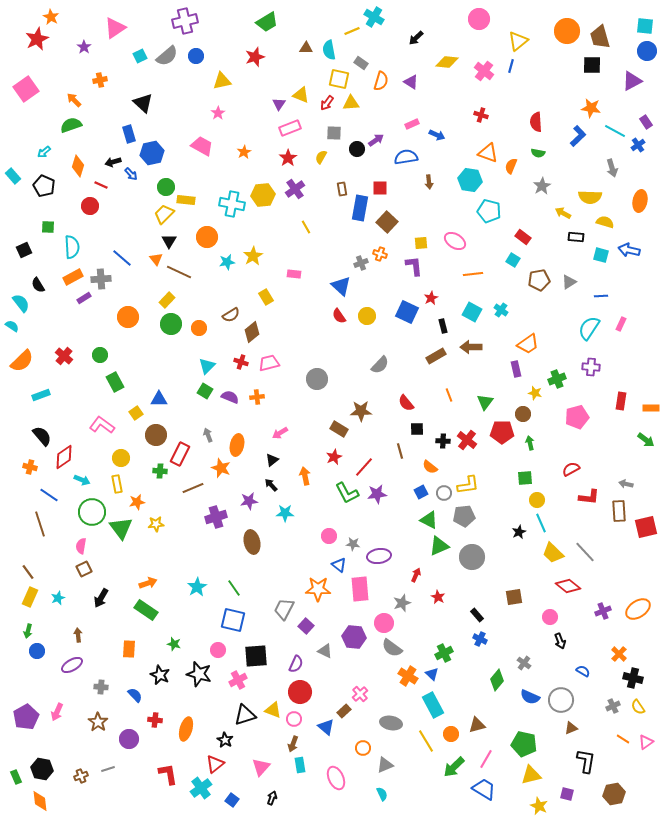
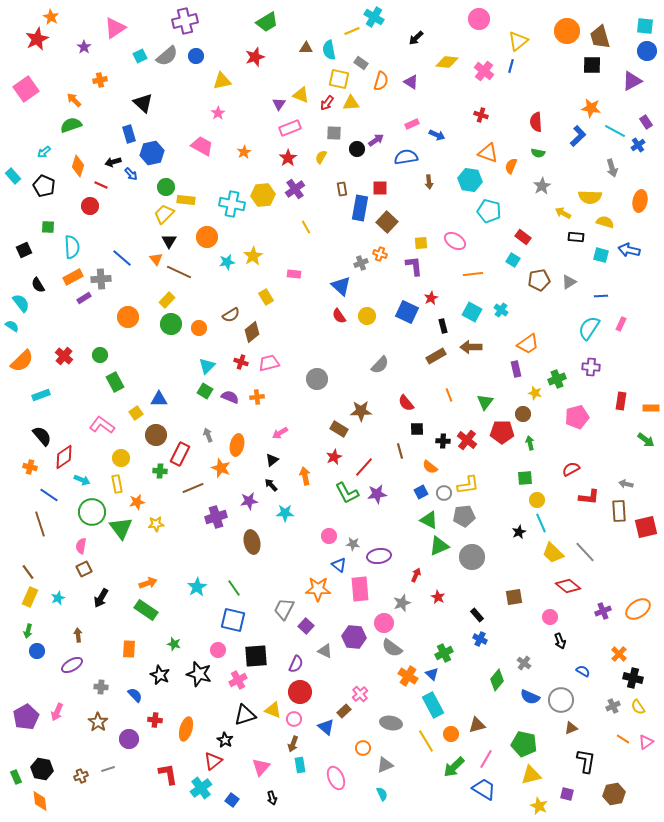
red triangle at (215, 764): moved 2 px left, 3 px up
black arrow at (272, 798): rotated 144 degrees clockwise
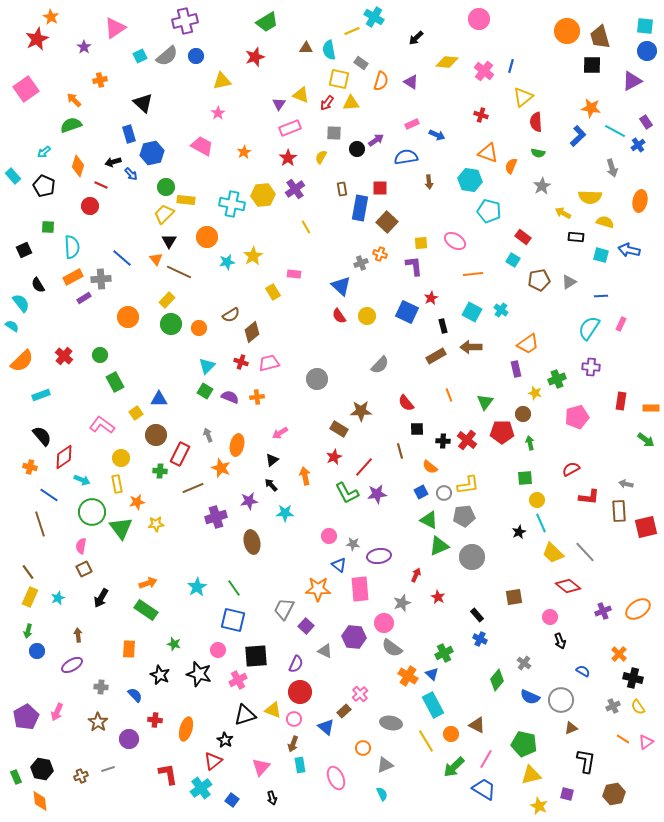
yellow triangle at (518, 41): moved 5 px right, 56 px down
yellow rectangle at (266, 297): moved 7 px right, 5 px up
brown triangle at (477, 725): rotated 42 degrees clockwise
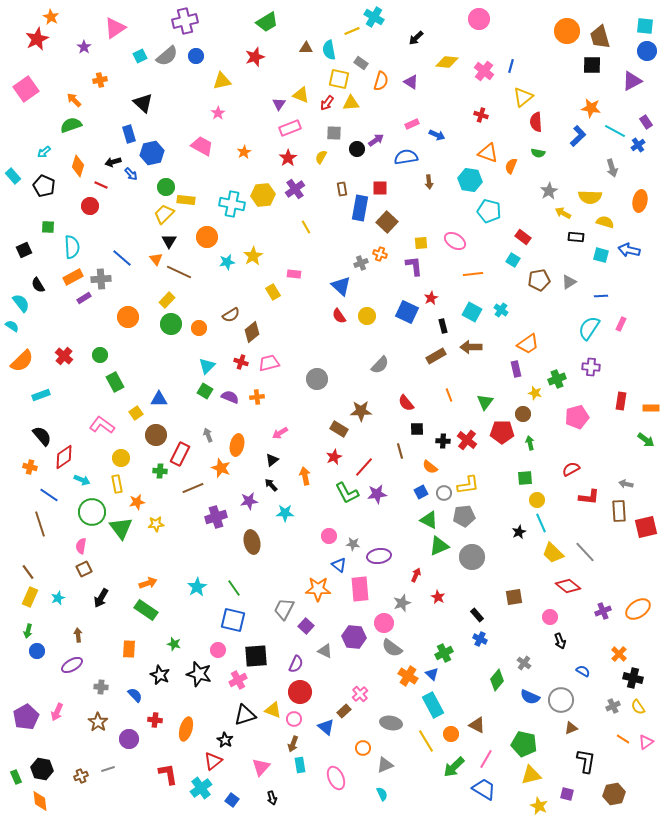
gray star at (542, 186): moved 7 px right, 5 px down
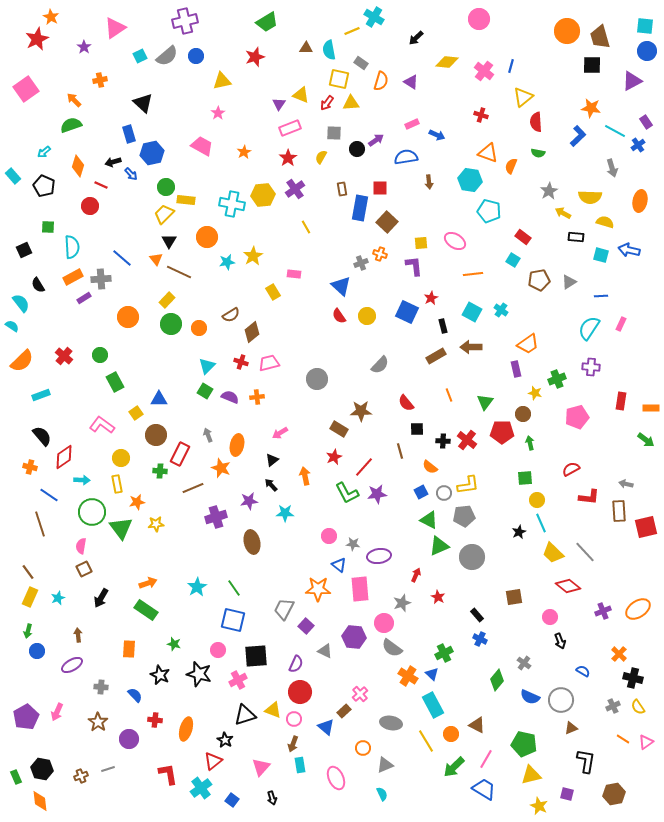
cyan arrow at (82, 480): rotated 21 degrees counterclockwise
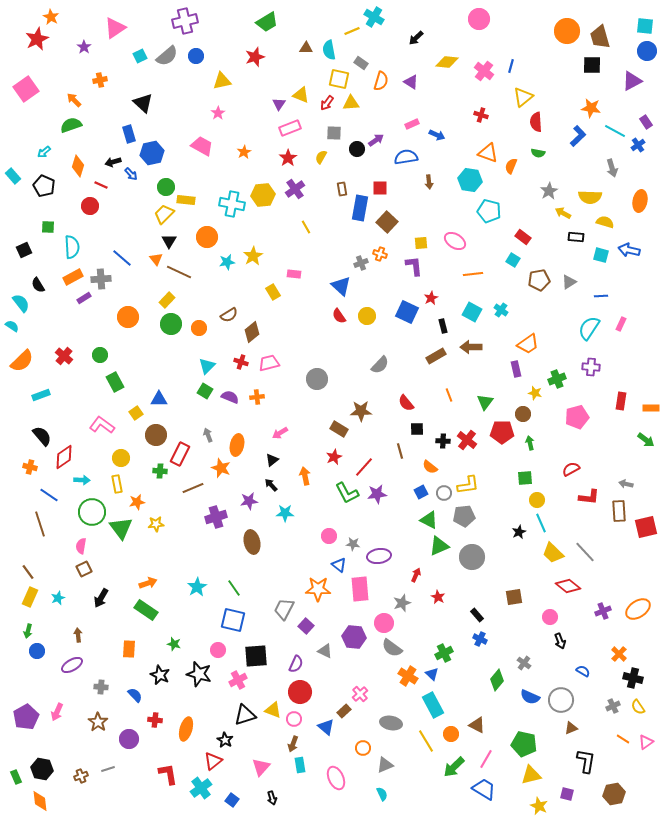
brown semicircle at (231, 315): moved 2 px left
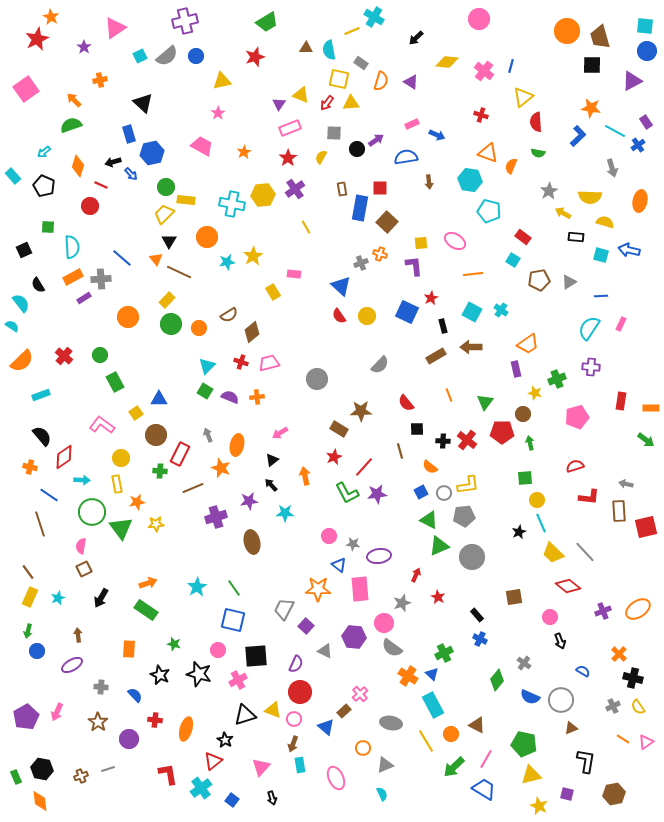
red semicircle at (571, 469): moved 4 px right, 3 px up; rotated 12 degrees clockwise
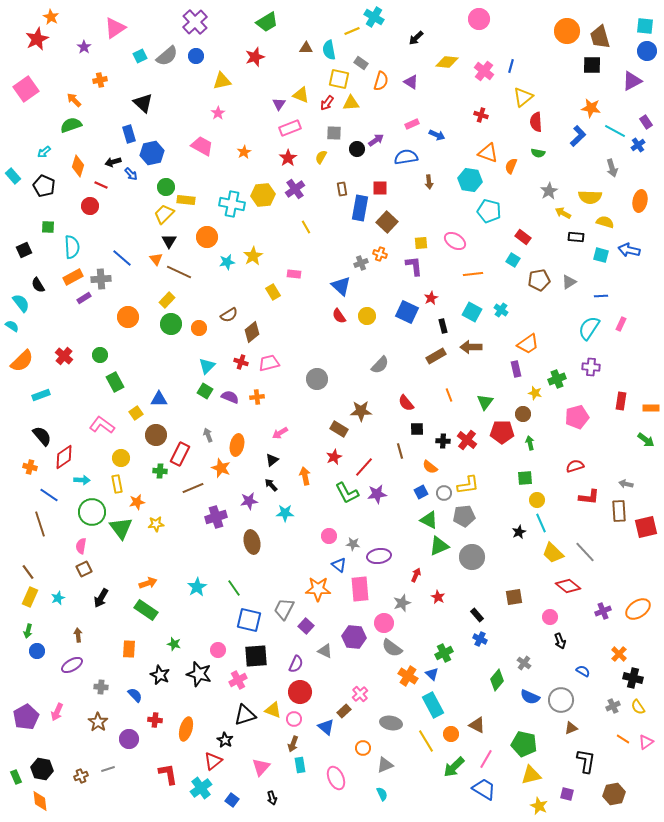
purple cross at (185, 21): moved 10 px right, 1 px down; rotated 30 degrees counterclockwise
blue square at (233, 620): moved 16 px right
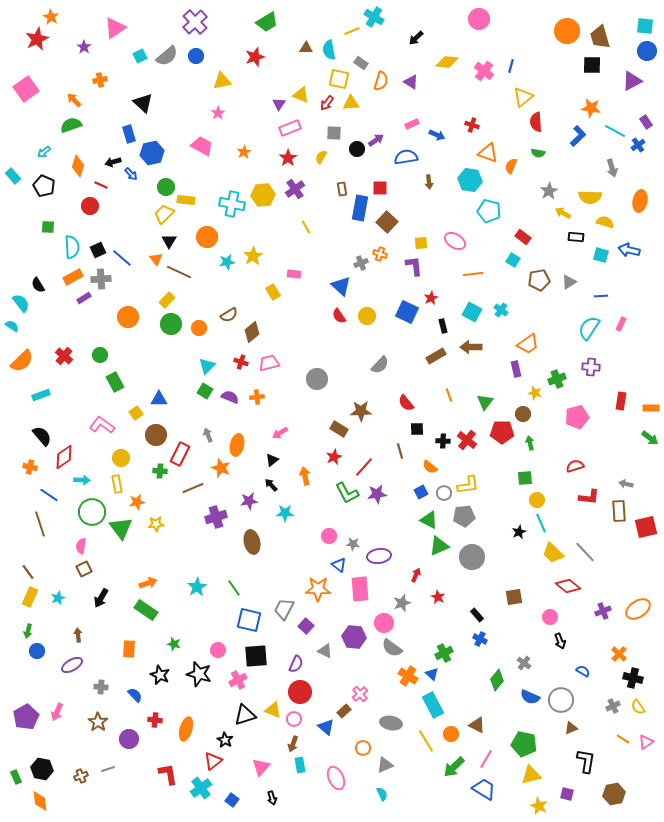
red cross at (481, 115): moved 9 px left, 10 px down
black square at (24, 250): moved 74 px right
green arrow at (646, 440): moved 4 px right, 2 px up
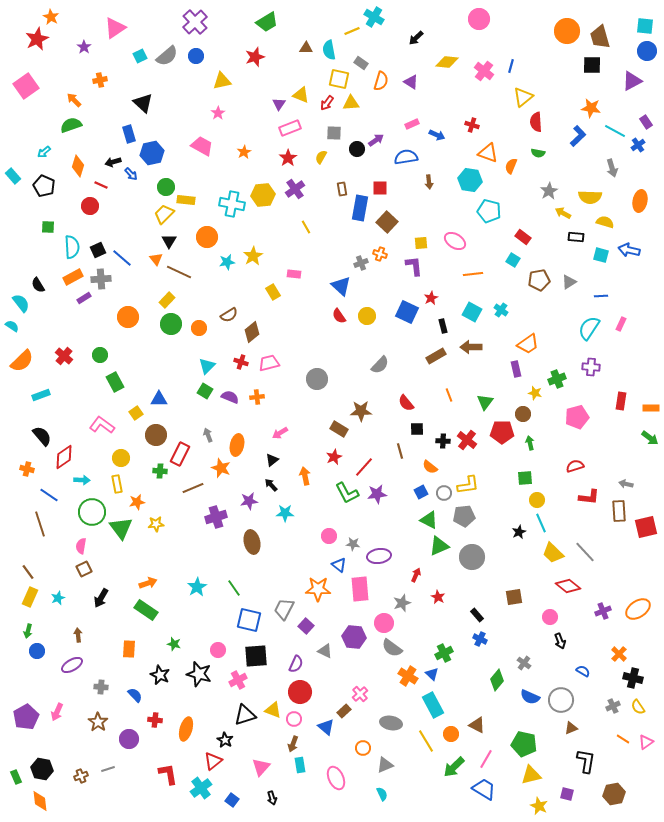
pink square at (26, 89): moved 3 px up
orange cross at (30, 467): moved 3 px left, 2 px down
